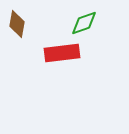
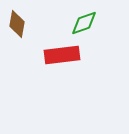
red rectangle: moved 2 px down
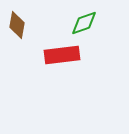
brown diamond: moved 1 px down
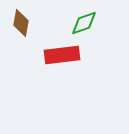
brown diamond: moved 4 px right, 2 px up
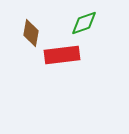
brown diamond: moved 10 px right, 10 px down
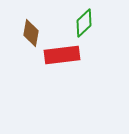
green diamond: rotated 24 degrees counterclockwise
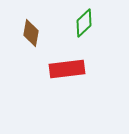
red rectangle: moved 5 px right, 14 px down
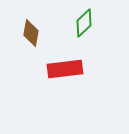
red rectangle: moved 2 px left
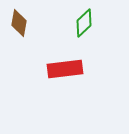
brown diamond: moved 12 px left, 10 px up
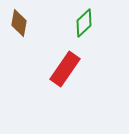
red rectangle: rotated 48 degrees counterclockwise
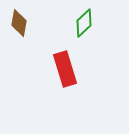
red rectangle: rotated 52 degrees counterclockwise
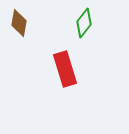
green diamond: rotated 8 degrees counterclockwise
